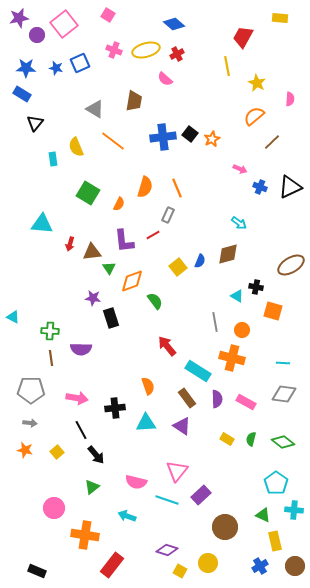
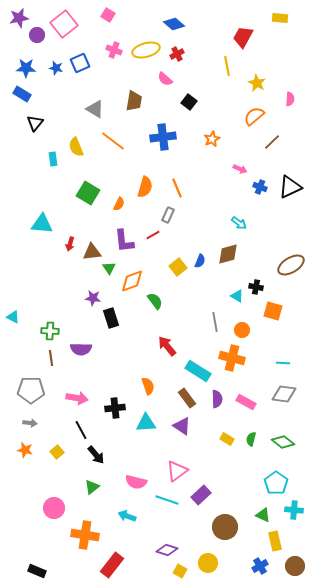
black square at (190, 134): moved 1 px left, 32 px up
pink triangle at (177, 471): rotated 15 degrees clockwise
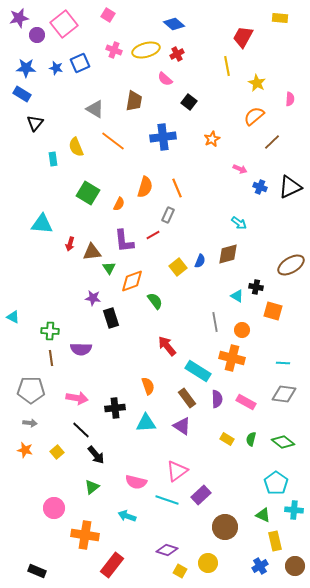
black line at (81, 430): rotated 18 degrees counterclockwise
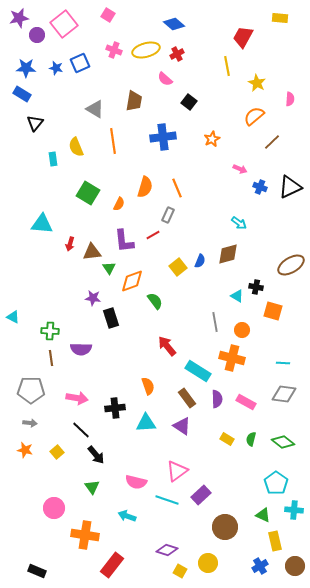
orange line at (113, 141): rotated 45 degrees clockwise
green triangle at (92, 487): rotated 28 degrees counterclockwise
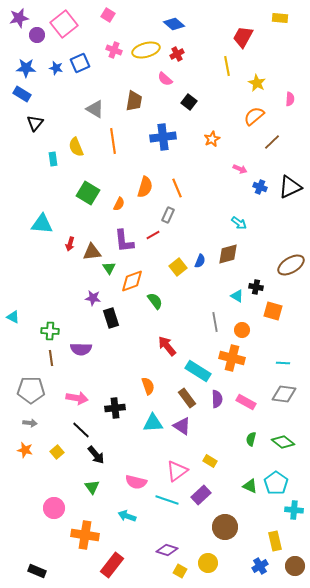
cyan triangle at (146, 423): moved 7 px right
yellow rectangle at (227, 439): moved 17 px left, 22 px down
green triangle at (263, 515): moved 13 px left, 29 px up
